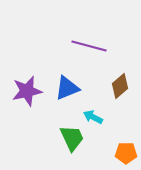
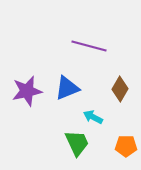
brown diamond: moved 3 px down; rotated 20 degrees counterclockwise
green trapezoid: moved 5 px right, 5 px down
orange pentagon: moved 7 px up
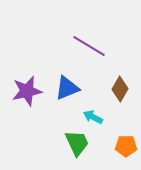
purple line: rotated 16 degrees clockwise
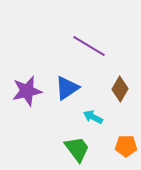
blue triangle: rotated 12 degrees counterclockwise
green trapezoid: moved 6 px down; rotated 12 degrees counterclockwise
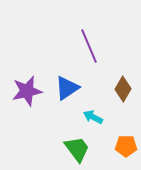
purple line: rotated 36 degrees clockwise
brown diamond: moved 3 px right
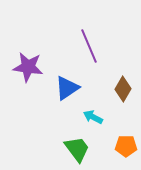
purple star: moved 1 px right, 24 px up; rotated 20 degrees clockwise
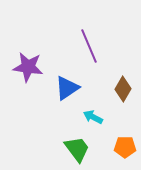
orange pentagon: moved 1 px left, 1 px down
